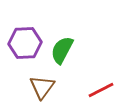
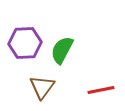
red line: rotated 16 degrees clockwise
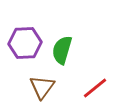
green semicircle: rotated 12 degrees counterclockwise
red line: moved 6 px left, 2 px up; rotated 28 degrees counterclockwise
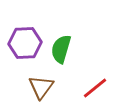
green semicircle: moved 1 px left, 1 px up
brown triangle: moved 1 px left
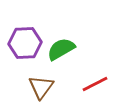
green semicircle: rotated 44 degrees clockwise
red line: moved 4 px up; rotated 12 degrees clockwise
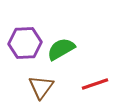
red line: rotated 8 degrees clockwise
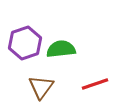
purple hexagon: rotated 16 degrees counterclockwise
green semicircle: rotated 24 degrees clockwise
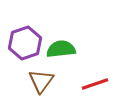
brown triangle: moved 6 px up
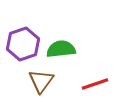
purple hexagon: moved 2 px left, 1 px down
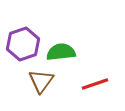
green semicircle: moved 3 px down
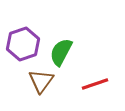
green semicircle: rotated 56 degrees counterclockwise
